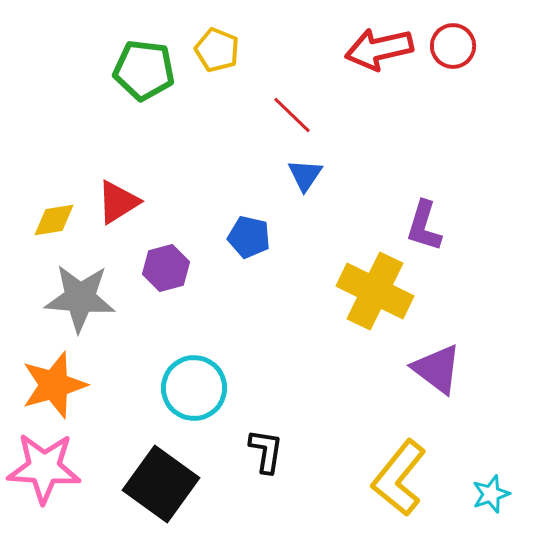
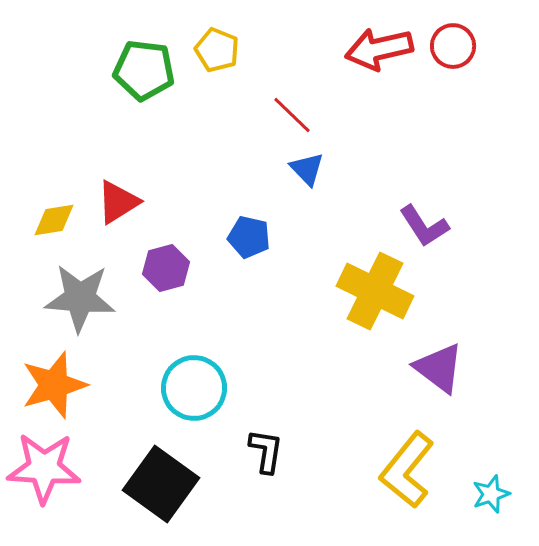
blue triangle: moved 2 px right, 6 px up; rotated 18 degrees counterclockwise
purple L-shape: rotated 50 degrees counterclockwise
purple triangle: moved 2 px right, 1 px up
yellow L-shape: moved 8 px right, 8 px up
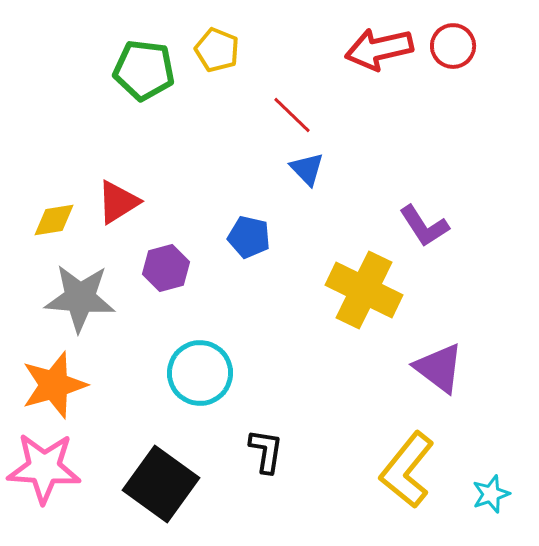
yellow cross: moved 11 px left, 1 px up
cyan circle: moved 6 px right, 15 px up
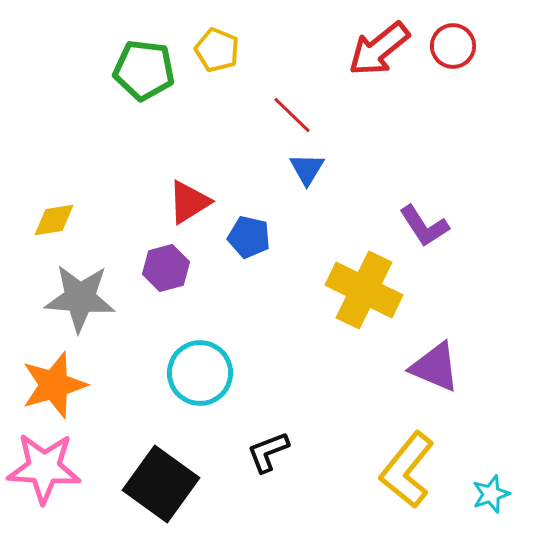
red arrow: rotated 26 degrees counterclockwise
blue triangle: rotated 15 degrees clockwise
red triangle: moved 71 px right
purple triangle: moved 4 px left, 1 px up; rotated 14 degrees counterclockwise
black L-shape: moved 2 px right, 1 px down; rotated 120 degrees counterclockwise
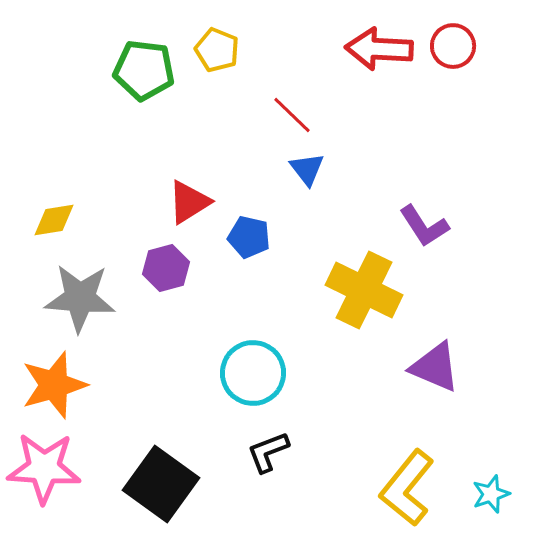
red arrow: rotated 42 degrees clockwise
blue triangle: rotated 9 degrees counterclockwise
cyan circle: moved 53 px right
yellow L-shape: moved 18 px down
